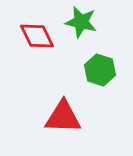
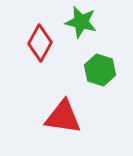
red diamond: moved 3 px right, 7 px down; rotated 54 degrees clockwise
red triangle: rotated 6 degrees clockwise
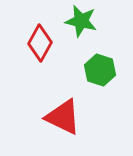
green star: moved 1 px up
red triangle: rotated 18 degrees clockwise
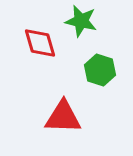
red diamond: rotated 45 degrees counterclockwise
red triangle: rotated 24 degrees counterclockwise
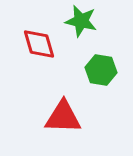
red diamond: moved 1 px left, 1 px down
green hexagon: moved 1 px right; rotated 8 degrees counterclockwise
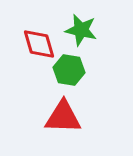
green star: moved 9 px down
green hexagon: moved 32 px left
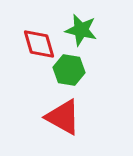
red triangle: rotated 27 degrees clockwise
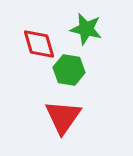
green star: moved 5 px right, 1 px up
red triangle: rotated 36 degrees clockwise
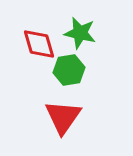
green star: moved 6 px left, 4 px down
green hexagon: rotated 20 degrees counterclockwise
